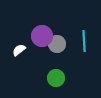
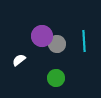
white semicircle: moved 10 px down
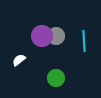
gray circle: moved 1 px left, 8 px up
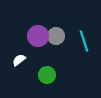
purple circle: moved 4 px left
cyan line: rotated 15 degrees counterclockwise
green circle: moved 9 px left, 3 px up
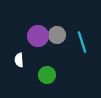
gray circle: moved 1 px right, 1 px up
cyan line: moved 2 px left, 1 px down
white semicircle: rotated 56 degrees counterclockwise
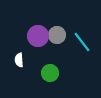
cyan line: rotated 20 degrees counterclockwise
green circle: moved 3 px right, 2 px up
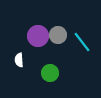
gray circle: moved 1 px right
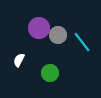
purple circle: moved 1 px right, 8 px up
white semicircle: rotated 32 degrees clockwise
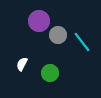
purple circle: moved 7 px up
white semicircle: moved 3 px right, 4 px down
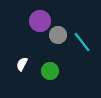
purple circle: moved 1 px right
green circle: moved 2 px up
